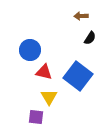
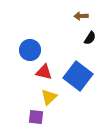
yellow triangle: rotated 18 degrees clockwise
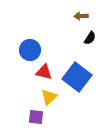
blue square: moved 1 px left, 1 px down
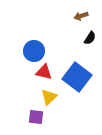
brown arrow: rotated 16 degrees counterclockwise
blue circle: moved 4 px right, 1 px down
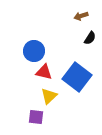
yellow triangle: moved 1 px up
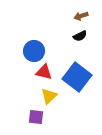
black semicircle: moved 10 px left, 2 px up; rotated 32 degrees clockwise
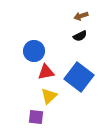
red triangle: moved 2 px right; rotated 24 degrees counterclockwise
blue square: moved 2 px right
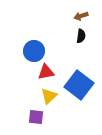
black semicircle: moved 1 px right; rotated 56 degrees counterclockwise
blue square: moved 8 px down
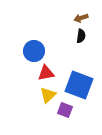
brown arrow: moved 2 px down
red triangle: moved 1 px down
blue square: rotated 16 degrees counterclockwise
yellow triangle: moved 1 px left, 1 px up
purple square: moved 29 px right, 7 px up; rotated 14 degrees clockwise
